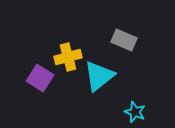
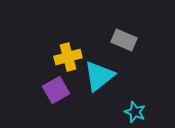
purple square: moved 16 px right, 12 px down; rotated 28 degrees clockwise
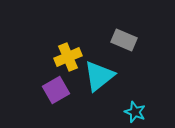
yellow cross: rotated 8 degrees counterclockwise
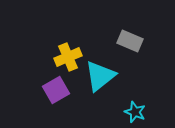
gray rectangle: moved 6 px right, 1 px down
cyan triangle: moved 1 px right
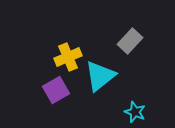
gray rectangle: rotated 70 degrees counterclockwise
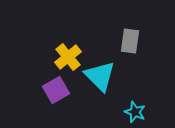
gray rectangle: rotated 35 degrees counterclockwise
yellow cross: rotated 16 degrees counterclockwise
cyan triangle: rotated 36 degrees counterclockwise
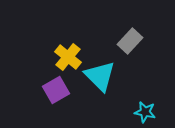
gray rectangle: rotated 35 degrees clockwise
yellow cross: rotated 12 degrees counterclockwise
cyan star: moved 10 px right; rotated 10 degrees counterclockwise
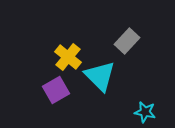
gray rectangle: moved 3 px left
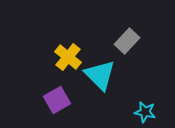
cyan triangle: moved 1 px up
purple square: moved 1 px right, 10 px down
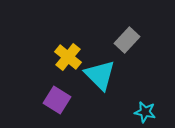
gray rectangle: moved 1 px up
purple square: rotated 28 degrees counterclockwise
